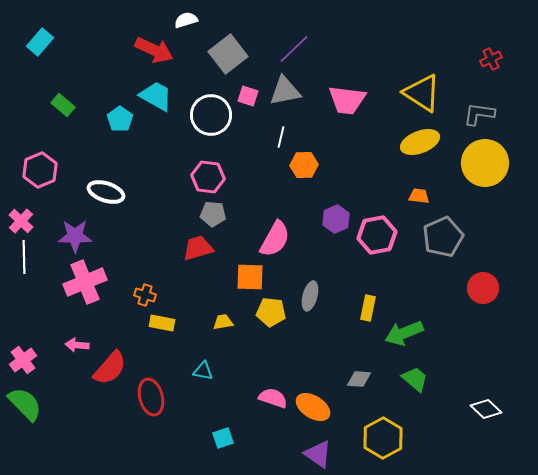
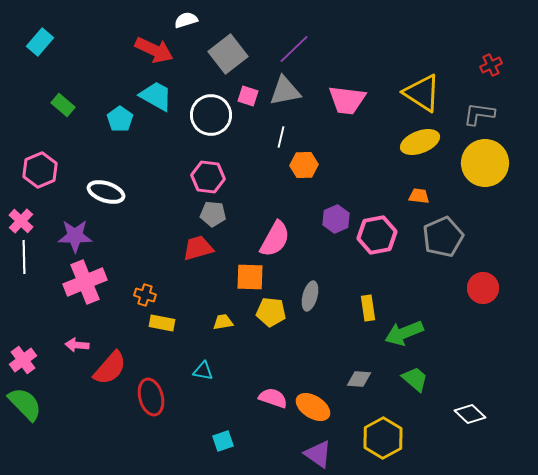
red cross at (491, 59): moved 6 px down
yellow rectangle at (368, 308): rotated 20 degrees counterclockwise
white diamond at (486, 409): moved 16 px left, 5 px down
cyan square at (223, 438): moved 3 px down
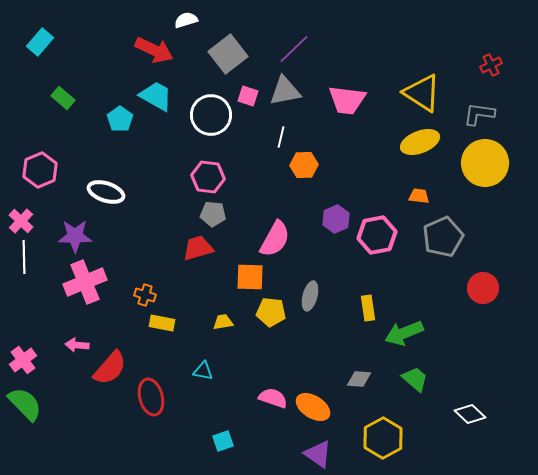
green rectangle at (63, 105): moved 7 px up
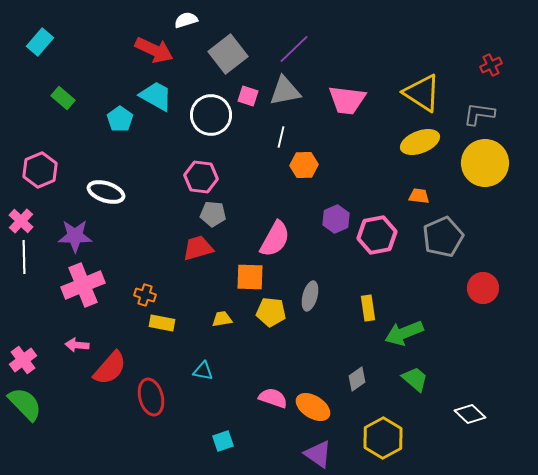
pink hexagon at (208, 177): moved 7 px left
pink cross at (85, 282): moved 2 px left, 3 px down
yellow trapezoid at (223, 322): moved 1 px left, 3 px up
gray diamond at (359, 379): moved 2 px left; rotated 40 degrees counterclockwise
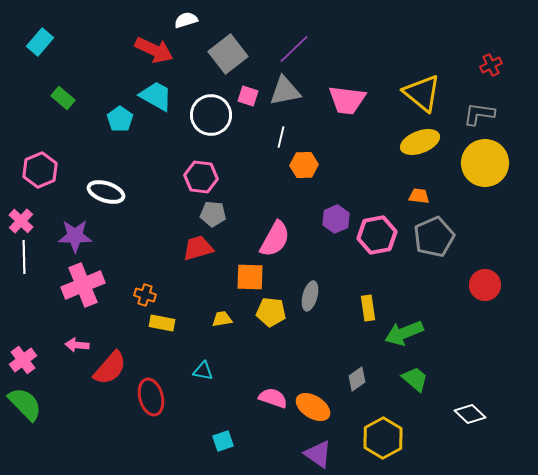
yellow triangle at (422, 93): rotated 6 degrees clockwise
gray pentagon at (443, 237): moved 9 px left
red circle at (483, 288): moved 2 px right, 3 px up
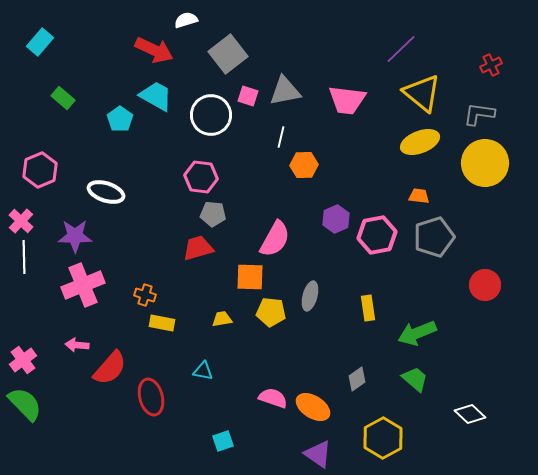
purple line at (294, 49): moved 107 px right
gray pentagon at (434, 237): rotated 6 degrees clockwise
green arrow at (404, 333): moved 13 px right
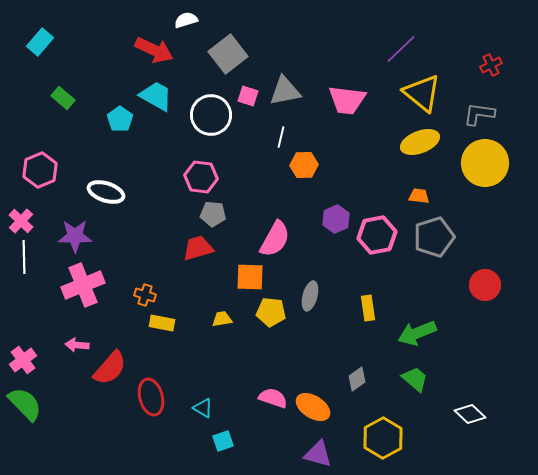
cyan triangle at (203, 371): moved 37 px down; rotated 20 degrees clockwise
purple triangle at (318, 454): rotated 20 degrees counterclockwise
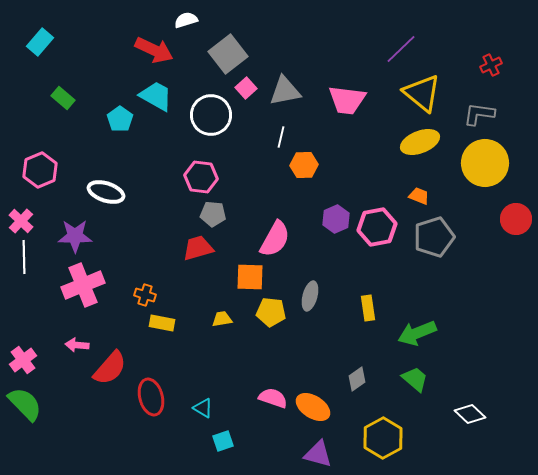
pink square at (248, 96): moved 2 px left, 8 px up; rotated 30 degrees clockwise
orange trapezoid at (419, 196): rotated 15 degrees clockwise
pink hexagon at (377, 235): moved 8 px up
red circle at (485, 285): moved 31 px right, 66 px up
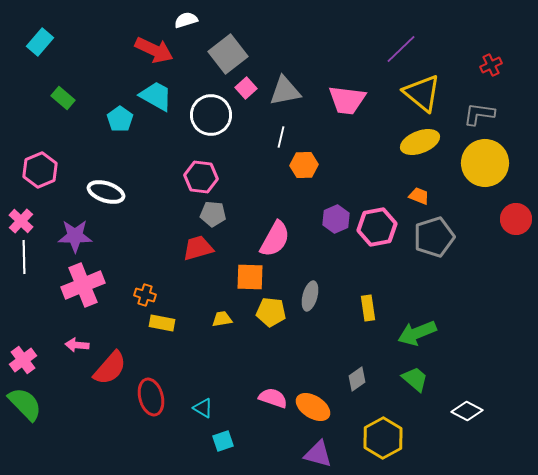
white diamond at (470, 414): moved 3 px left, 3 px up; rotated 16 degrees counterclockwise
